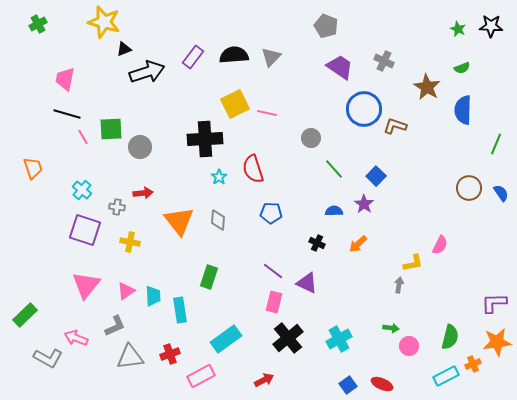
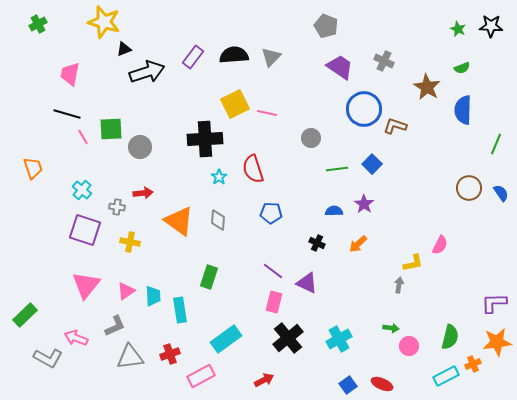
pink trapezoid at (65, 79): moved 5 px right, 5 px up
green line at (334, 169): moved 3 px right; rotated 55 degrees counterclockwise
blue square at (376, 176): moved 4 px left, 12 px up
orange triangle at (179, 221): rotated 16 degrees counterclockwise
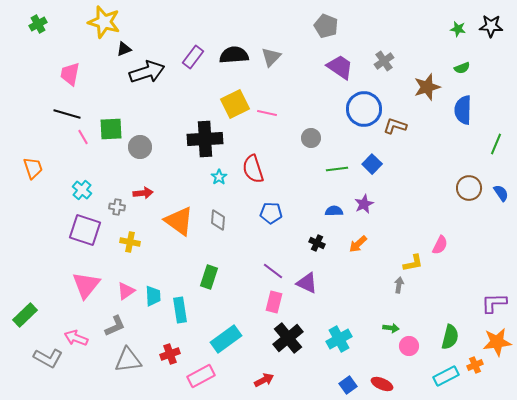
green star at (458, 29): rotated 14 degrees counterclockwise
gray cross at (384, 61): rotated 30 degrees clockwise
brown star at (427, 87): rotated 24 degrees clockwise
purple star at (364, 204): rotated 12 degrees clockwise
gray triangle at (130, 357): moved 2 px left, 3 px down
orange cross at (473, 364): moved 2 px right, 1 px down
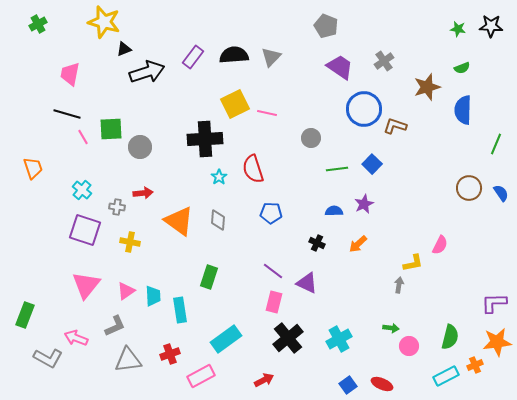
green rectangle at (25, 315): rotated 25 degrees counterclockwise
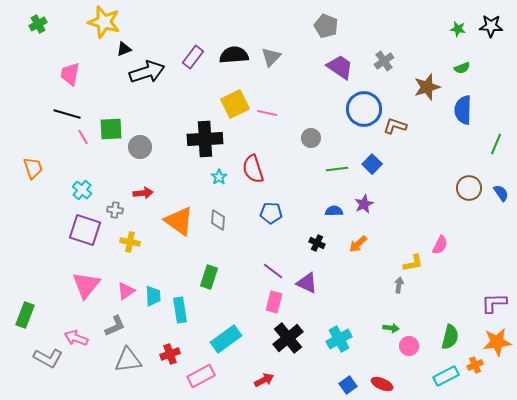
gray cross at (117, 207): moved 2 px left, 3 px down
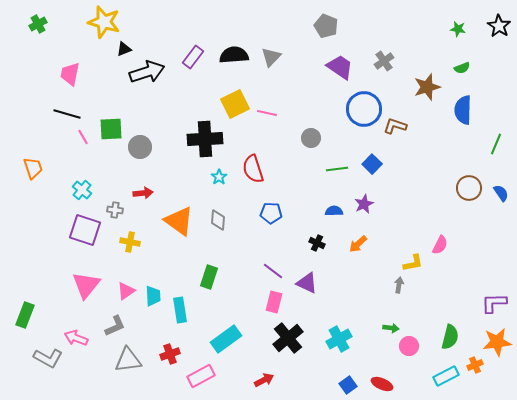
black star at (491, 26): moved 8 px right; rotated 30 degrees clockwise
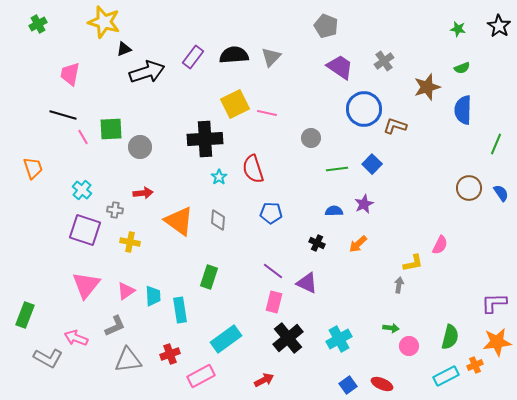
black line at (67, 114): moved 4 px left, 1 px down
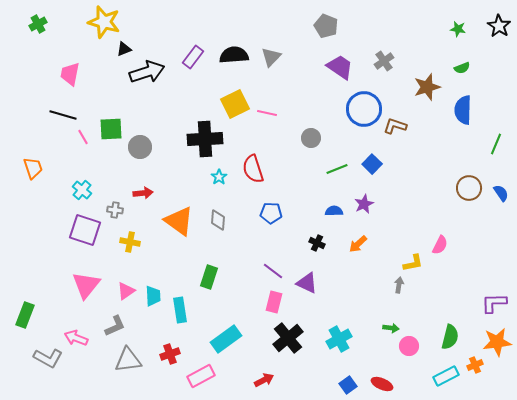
green line at (337, 169): rotated 15 degrees counterclockwise
